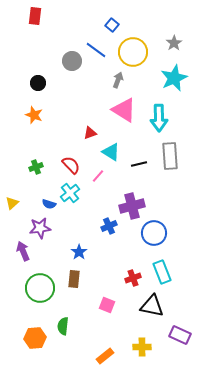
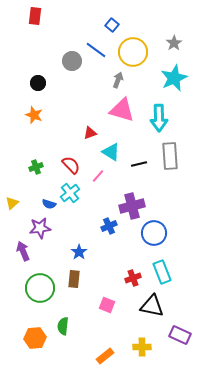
pink triangle: moved 2 px left; rotated 16 degrees counterclockwise
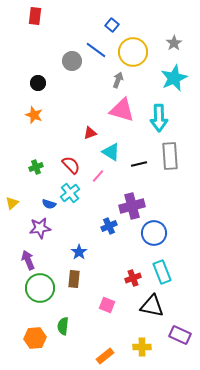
purple arrow: moved 5 px right, 9 px down
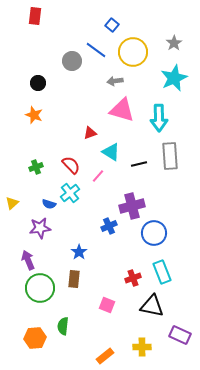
gray arrow: moved 3 px left, 1 px down; rotated 119 degrees counterclockwise
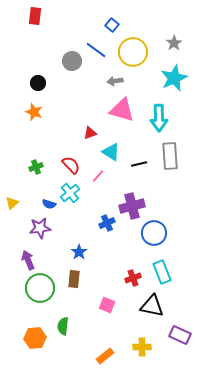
orange star: moved 3 px up
blue cross: moved 2 px left, 3 px up
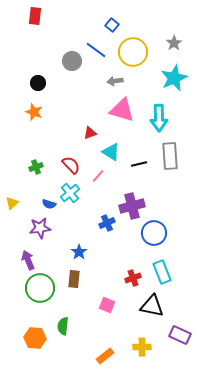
orange hexagon: rotated 10 degrees clockwise
